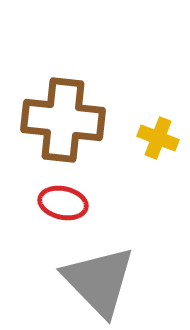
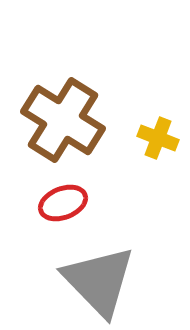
brown cross: rotated 26 degrees clockwise
red ellipse: rotated 33 degrees counterclockwise
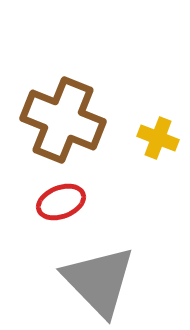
brown cross: rotated 10 degrees counterclockwise
red ellipse: moved 2 px left, 1 px up
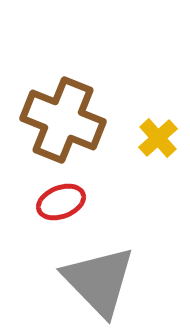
yellow cross: rotated 27 degrees clockwise
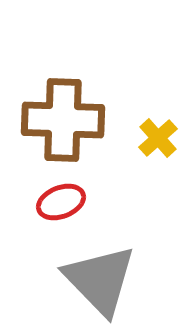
brown cross: rotated 20 degrees counterclockwise
gray triangle: moved 1 px right, 1 px up
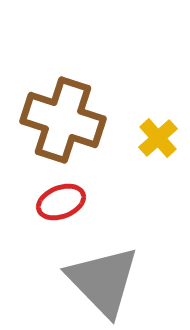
brown cross: rotated 16 degrees clockwise
gray triangle: moved 3 px right, 1 px down
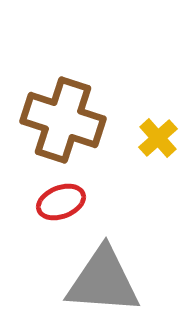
gray triangle: rotated 42 degrees counterclockwise
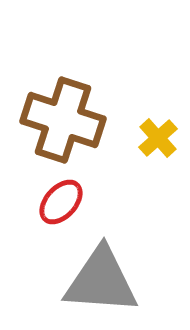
red ellipse: rotated 27 degrees counterclockwise
gray triangle: moved 2 px left
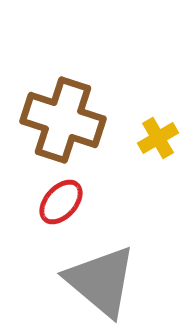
yellow cross: rotated 12 degrees clockwise
gray triangle: rotated 36 degrees clockwise
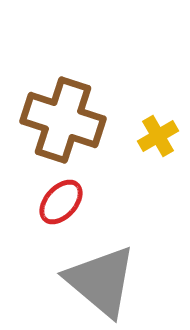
yellow cross: moved 2 px up
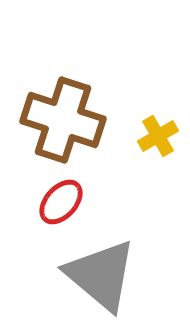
gray triangle: moved 6 px up
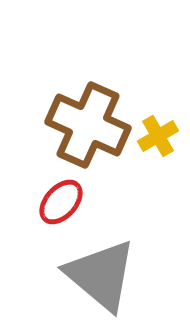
brown cross: moved 25 px right, 5 px down; rotated 6 degrees clockwise
